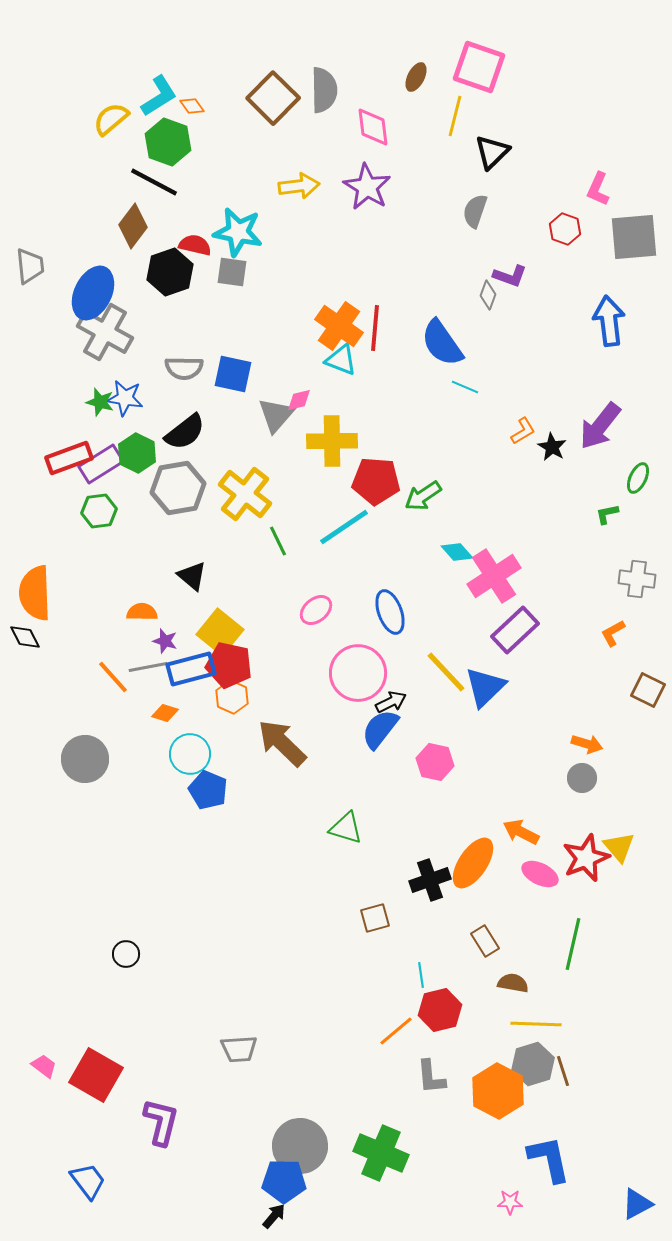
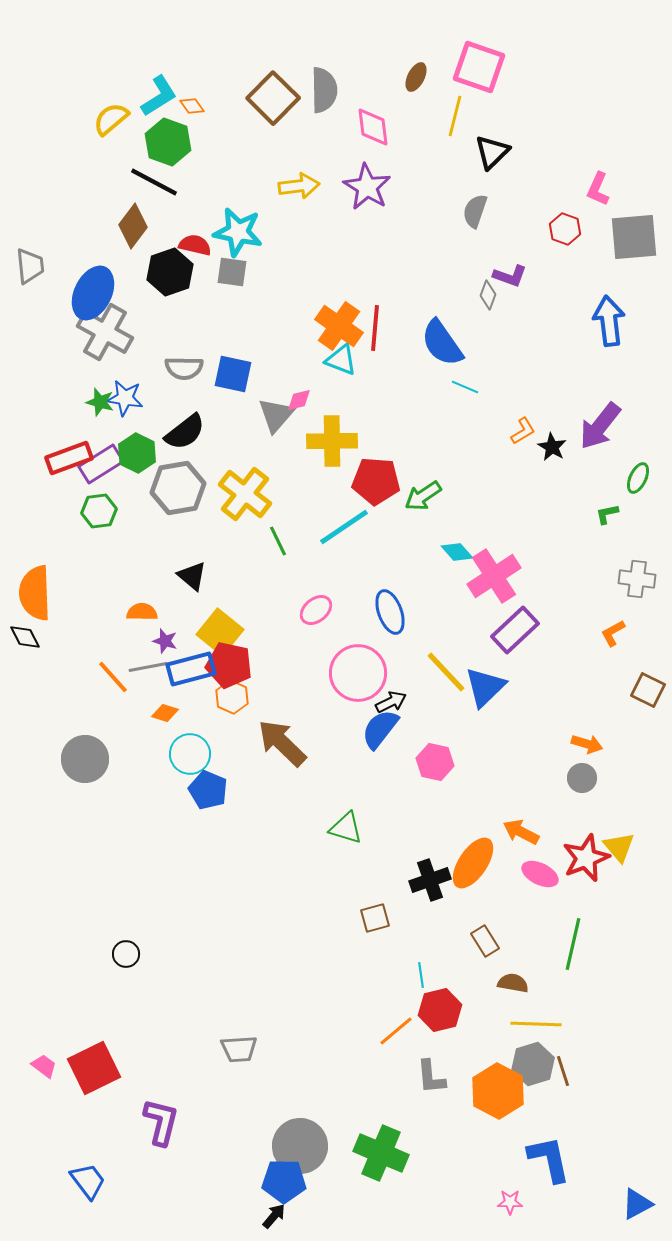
red square at (96, 1075): moved 2 px left, 7 px up; rotated 34 degrees clockwise
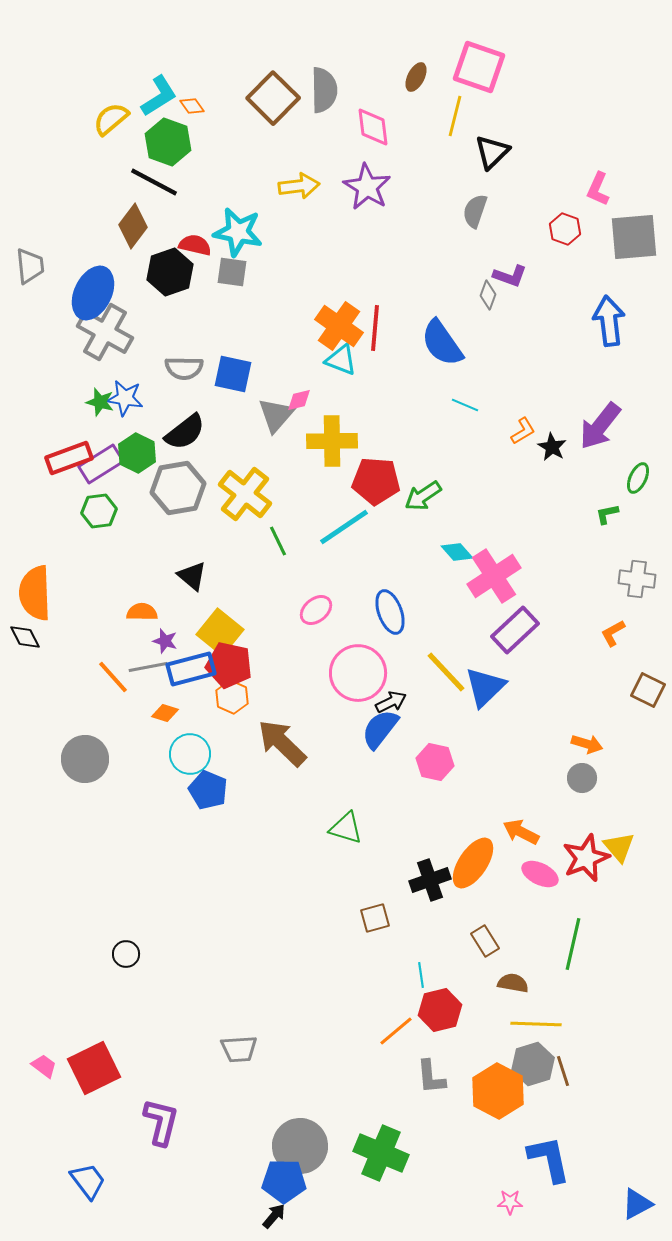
cyan line at (465, 387): moved 18 px down
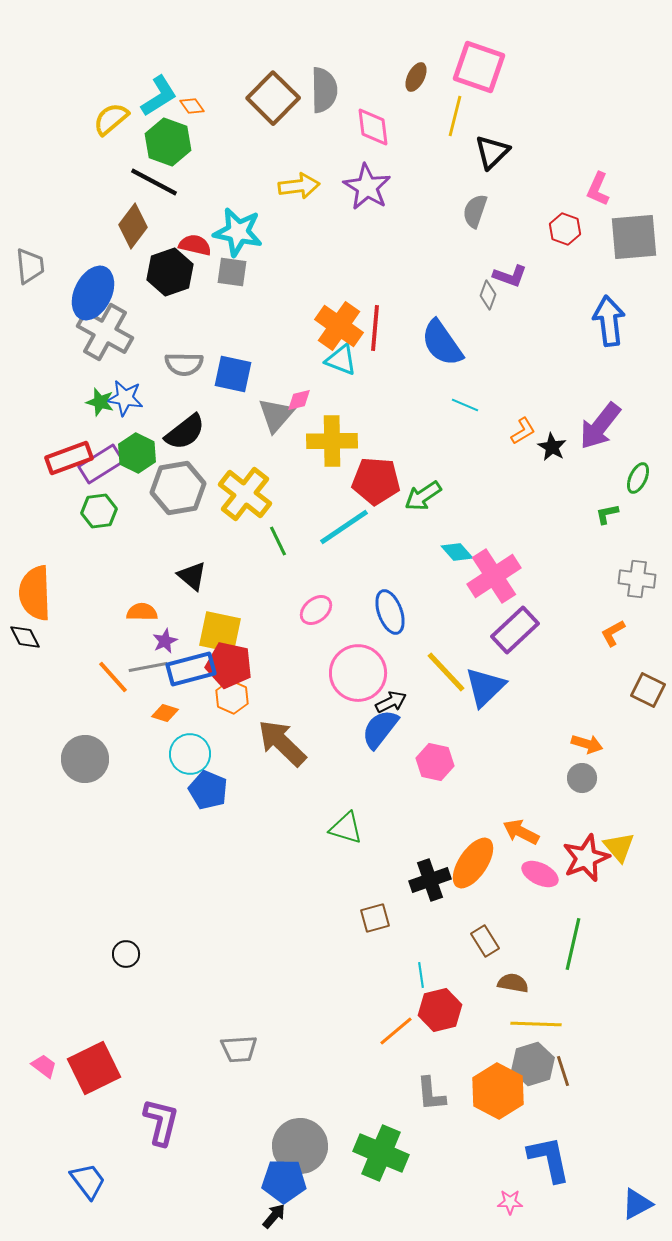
gray semicircle at (184, 368): moved 4 px up
yellow square at (220, 632): rotated 27 degrees counterclockwise
purple star at (165, 641): rotated 30 degrees clockwise
gray L-shape at (431, 1077): moved 17 px down
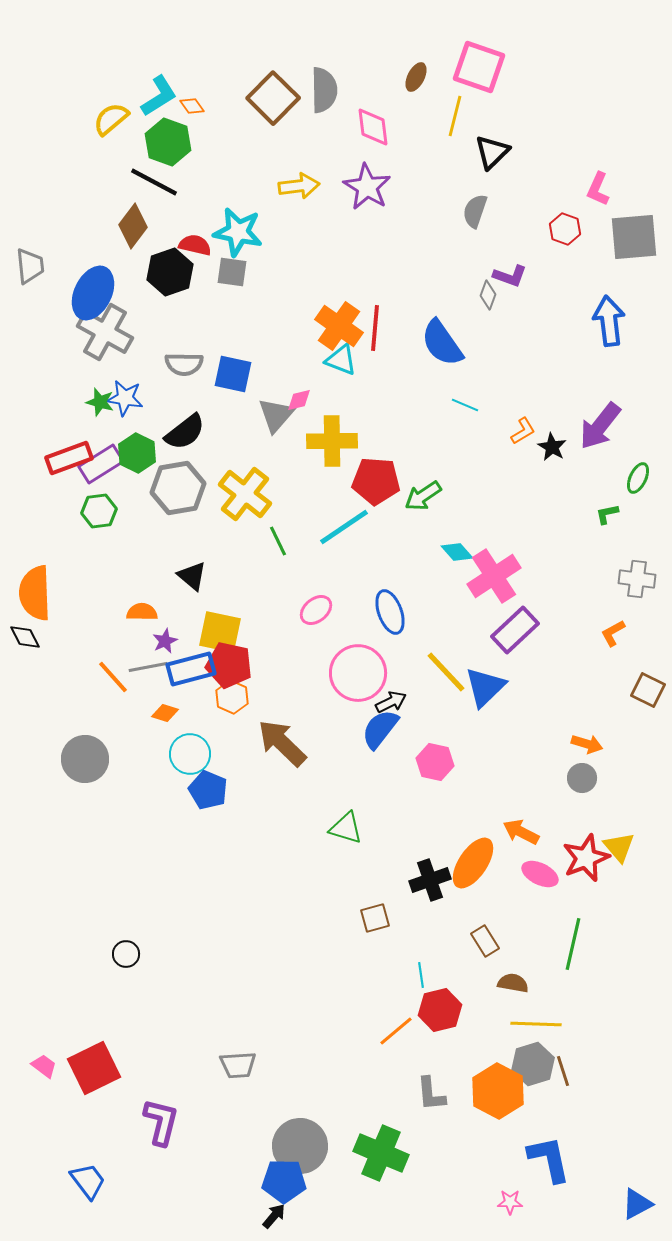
gray trapezoid at (239, 1049): moved 1 px left, 16 px down
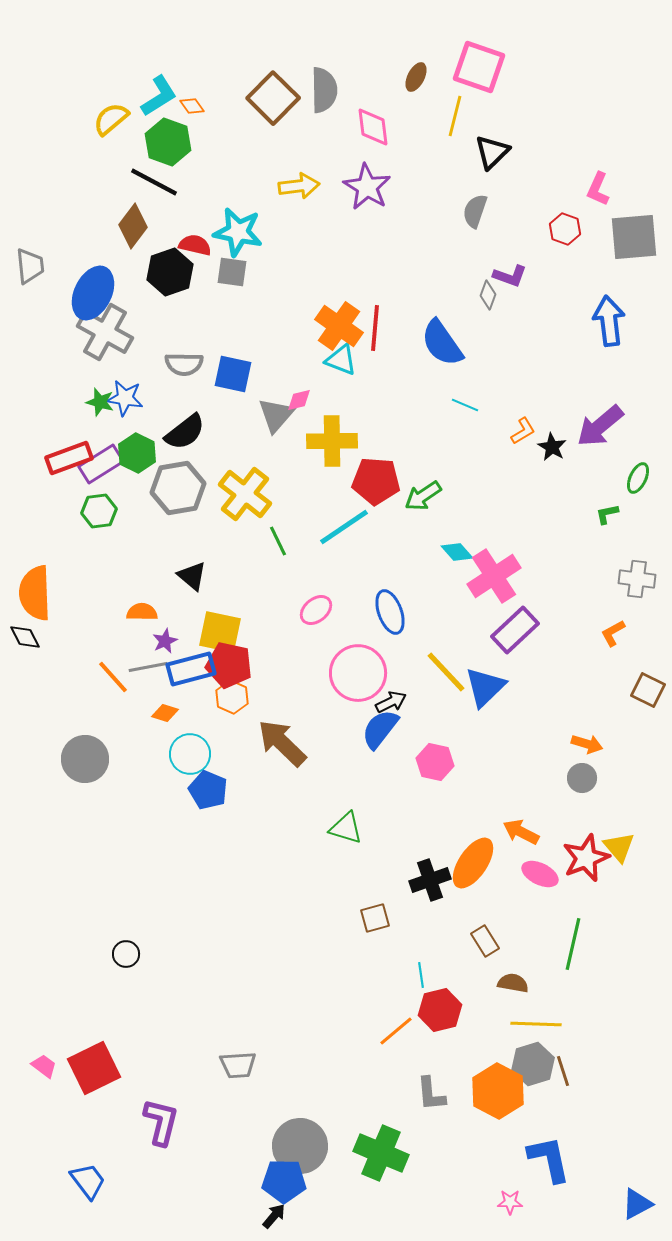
purple arrow at (600, 426): rotated 12 degrees clockwise
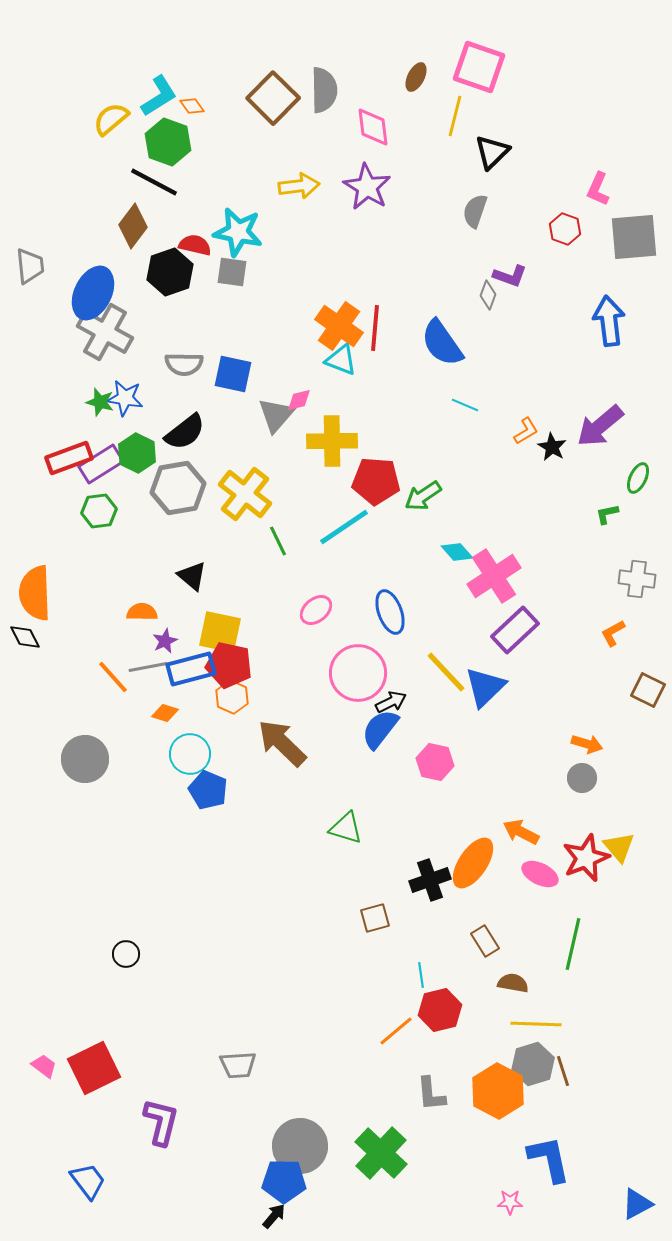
orange L-shape at (523, 431): moved 3 px right
green cross at (381, 1153): rotated 20 degrees clockwise
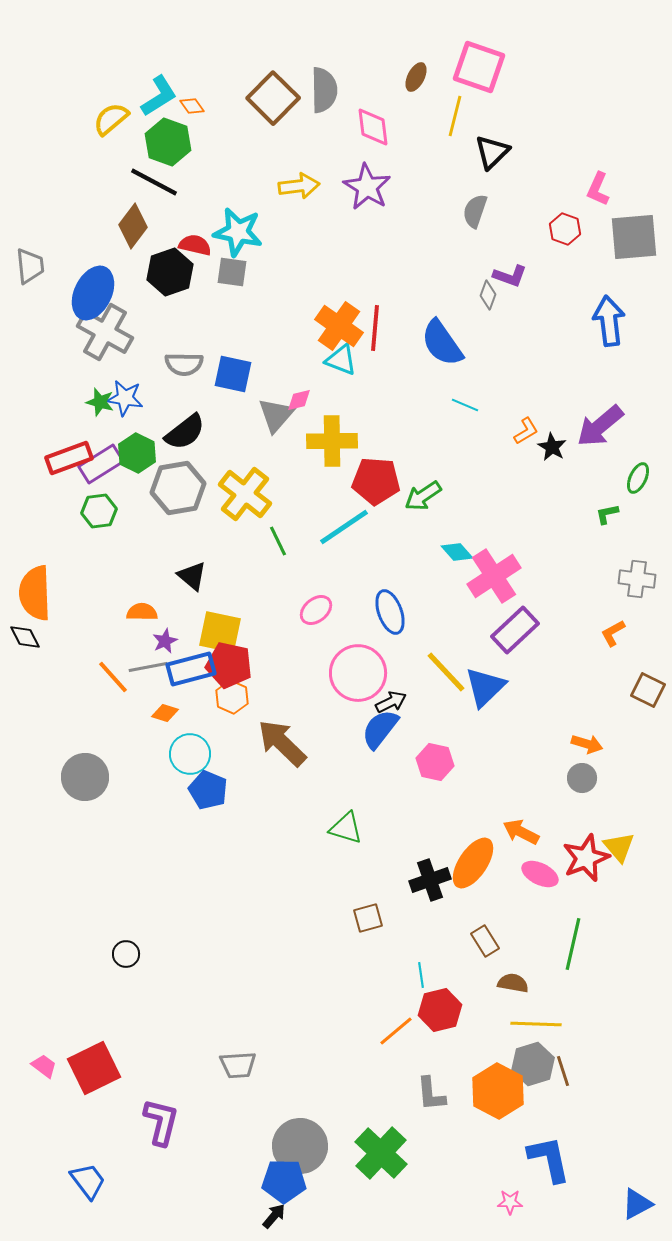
gray circle at (85, 759): moved 18 px down
brown square at (375, 918): moved 7 px left
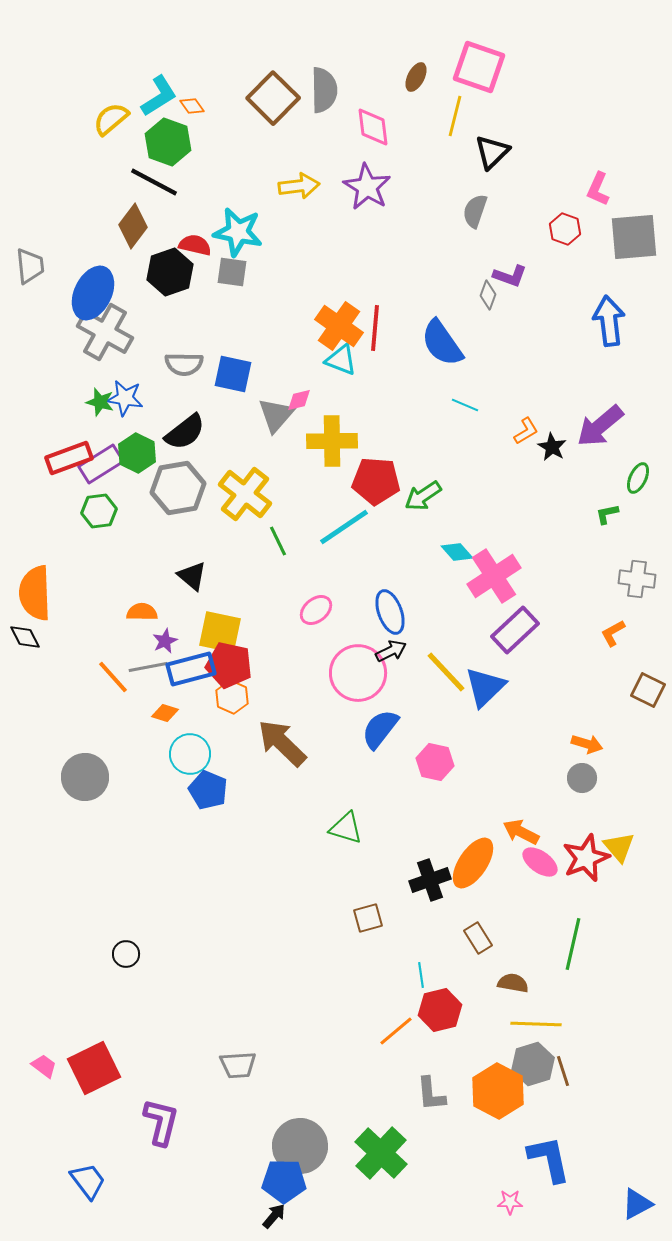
black arrow at (391, 702): moved 51 px up
pink ellipse at (540, 874): moved 12 px up; rotated 9 degrees clockwise
brown rectangle at (485, 941): moved 7 px left, 3 px up
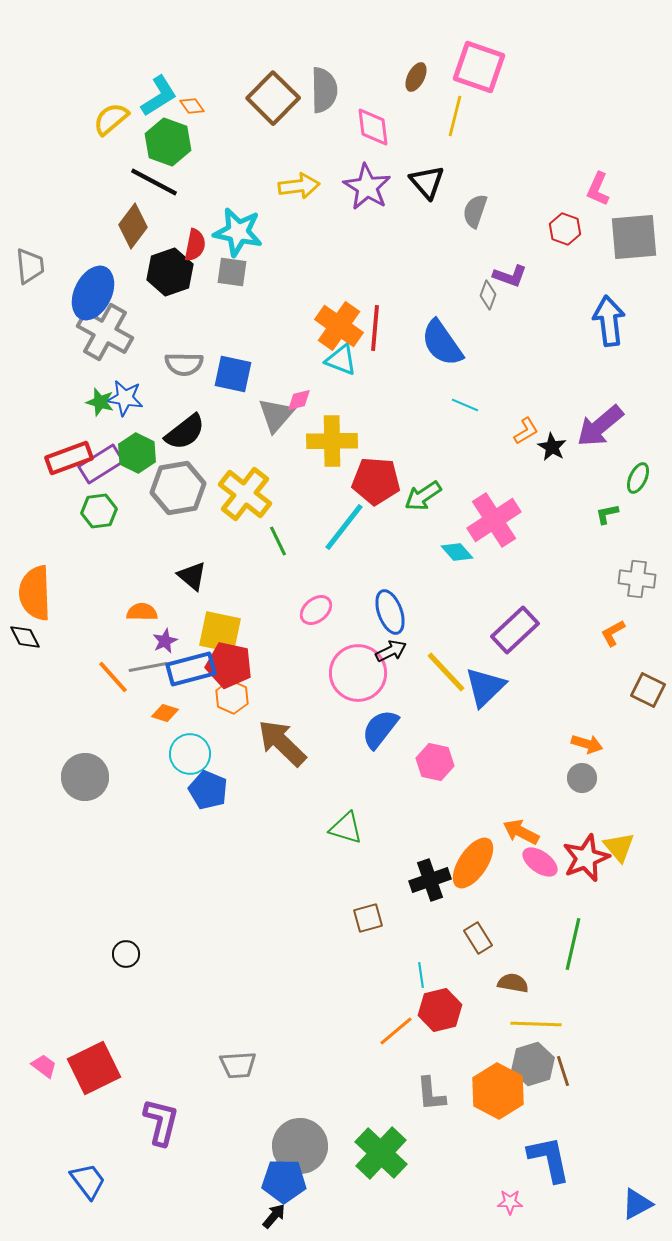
black triangle at (492, 152): moved 65 px left, 30 px down; rotated 27 degrees counterclockwise
red semicircle at (195, 245): rotated 88 degrees clockwise
cyan line at (344, 527): rotated 18 degrees counterclockwise
pink cross at (494, 576): moved 56 px up
